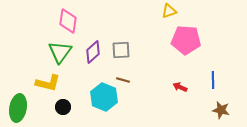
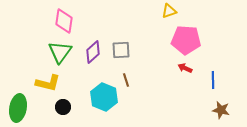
pink diamond: moved 4 px left
brown line: moved 3 px right; rotated 56 degrees clockwise
red arrow: moved 5 px right, 19 px up
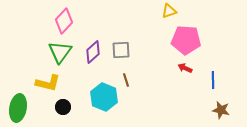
pink diamond: rotated 35 degrees clockwise
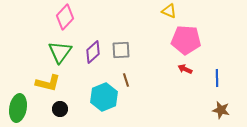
yellow triangle: rotated 42 degrees clockwise
pink diamond: moved 1 px right, 4 px up
red arrow: moved 1 px down
blue line: moved 4 px right, 2 px up
cyan hexagon: rotated 16 degrees clockwise
black circle: moved 3 px left, 2 px down
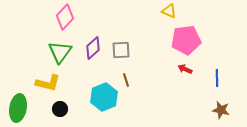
pink pentagon: rotated 12 degrees counterclockwise
purple diamond: moved 4 px up
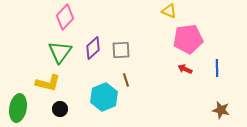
pink pentagon: moved 2 px right, 1 px up
blue line: moved 10 px up
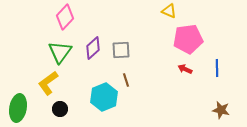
yellow L-shape: rotated 130 degrees clockwise
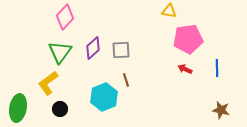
yellow triangle: rotated 14 degrees counterclockwise
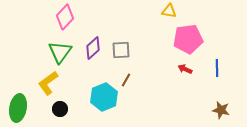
brown line: rotated 48 degrees clockwise
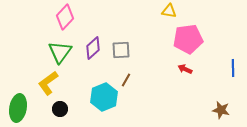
blue line: moved 16 px right
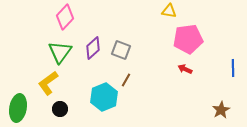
gray square: rotated 24 degrees clockwise
brown star: rotated 30 degrees clockwise
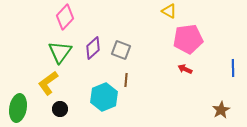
yellow triangle: rotated 21 degrees clockwise
brown line: rotated 24 degrees counterclockwise
